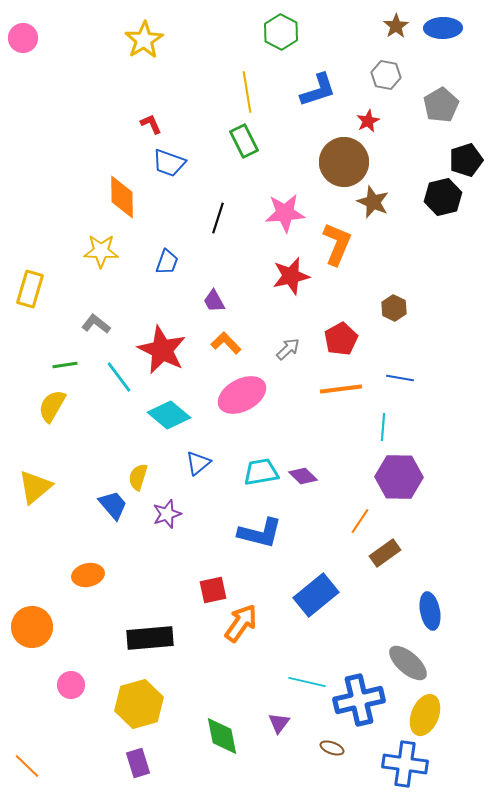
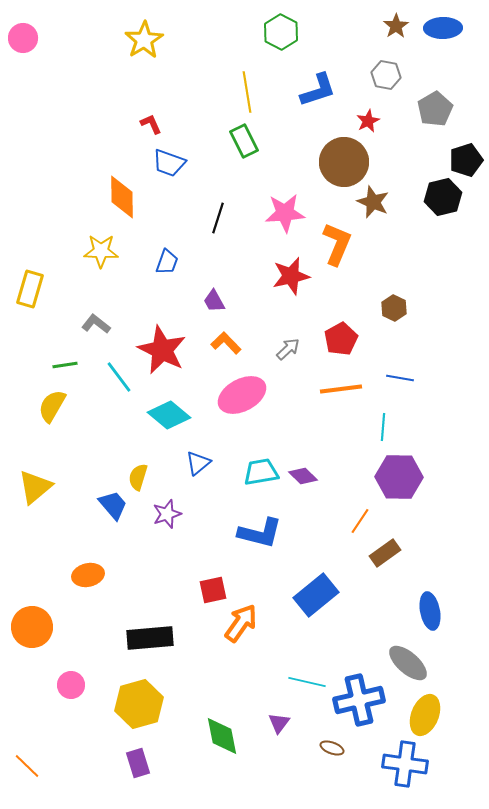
gray pentagon at (441, 105): moved 6 px left, 4 px down
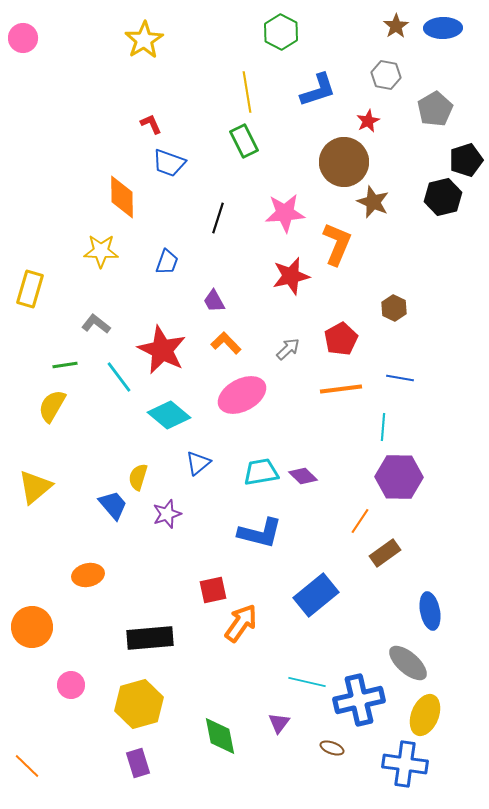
green diamond at (222, 736): moved 2 px left
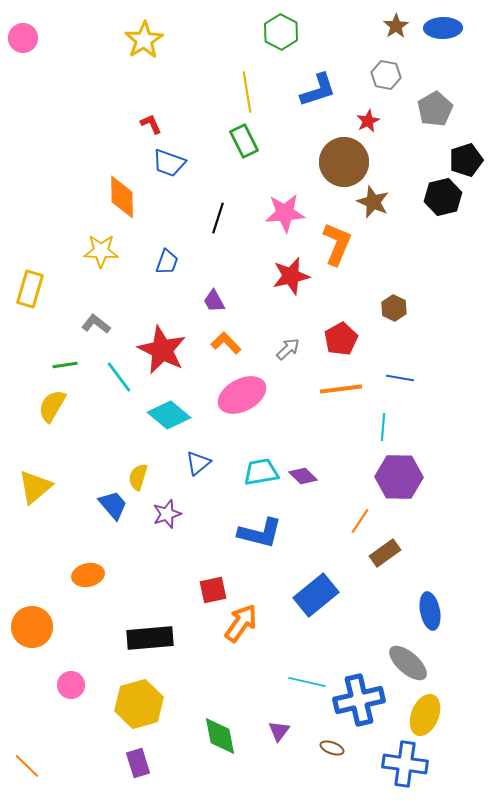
purple triangle at (279, 723): moved 8 px down
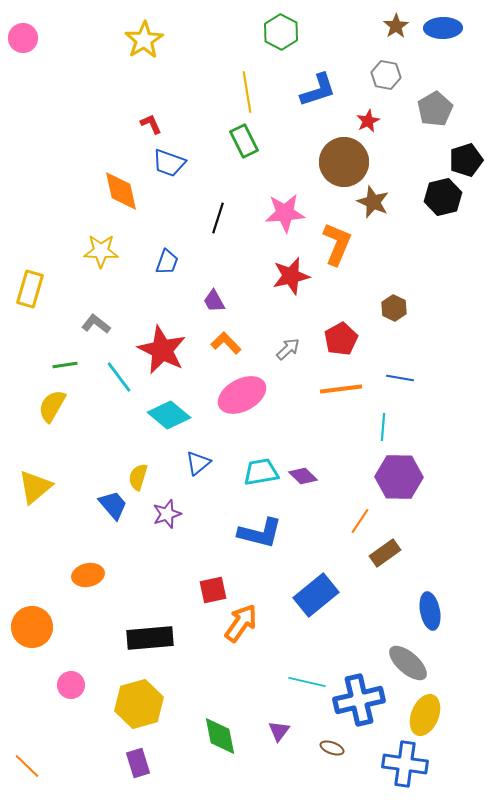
orange diamond at (122, 197): moved 1 px left, 6 px up; rotated 12 degrees counterclockwise
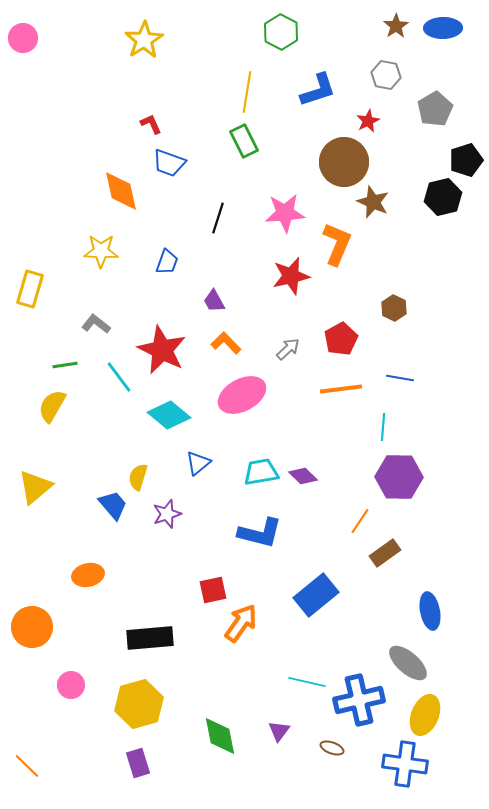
yellow line at (247, 92): rotated 18 degrees clockwise
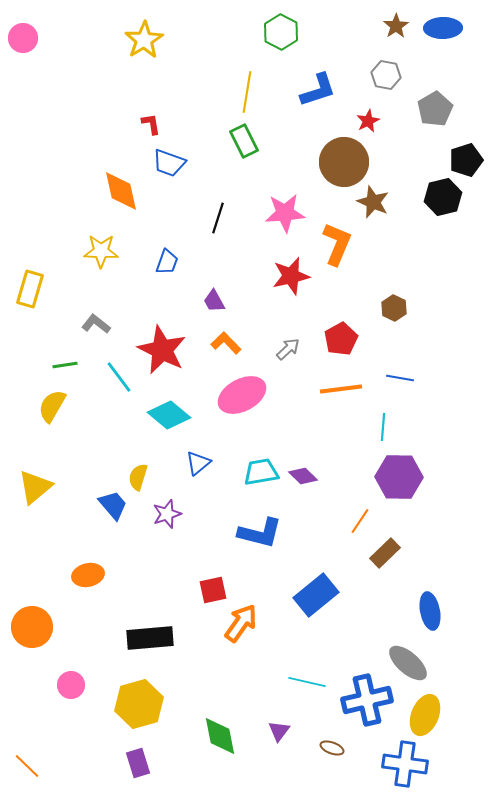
red L-shape at (151, 124): rotated 15 degrees clockwise
brown rectangle at (385, 553): rotated 8 degrees counterclockwise
blue cross at (359, 700): moved 8 px right
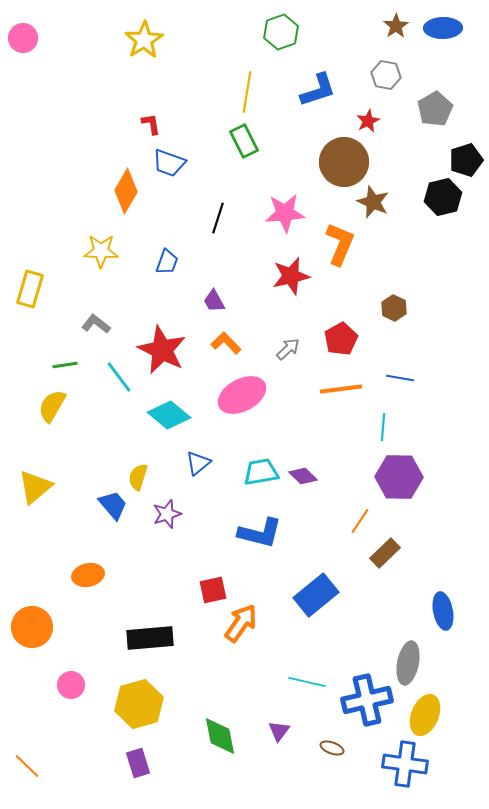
green hexagon at (281, 32): rotated 12 degrees clockwise
orange diamond at (121, 191): moved 5 px right; rotated 42 degrees clockwise
orange L-shape at (337, 244): moved 3 px right
blue ellipse at (430, 611): moved 13 px right
gray ellipse at (408, 663): rotated 60 degrees clockwise
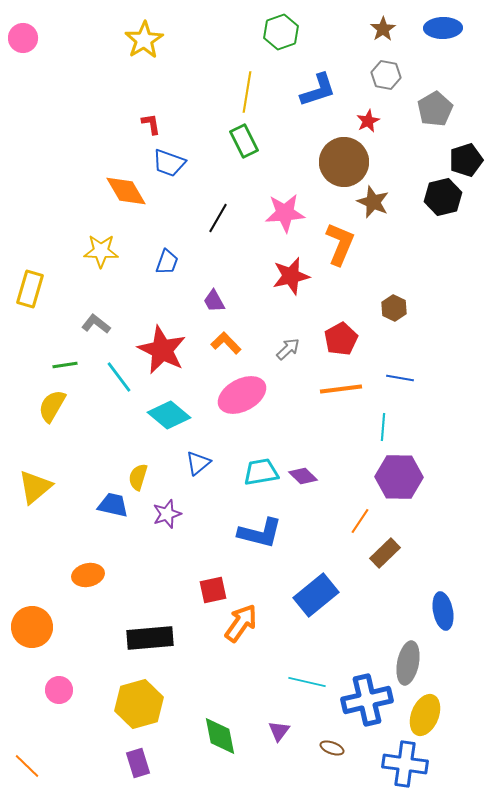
brown star at (396, 26): moved 13 px left, 3 px down
orange diamond at (126, 191): rotated 60 degrees counterclockwise
black line at (218, 218): rotated 12 degrees clockwise
blue trapezoid at (113, 505): rotated 36 degrees counterclockwise
pink circle at (71, 685): moved 12 px left, 5 px down
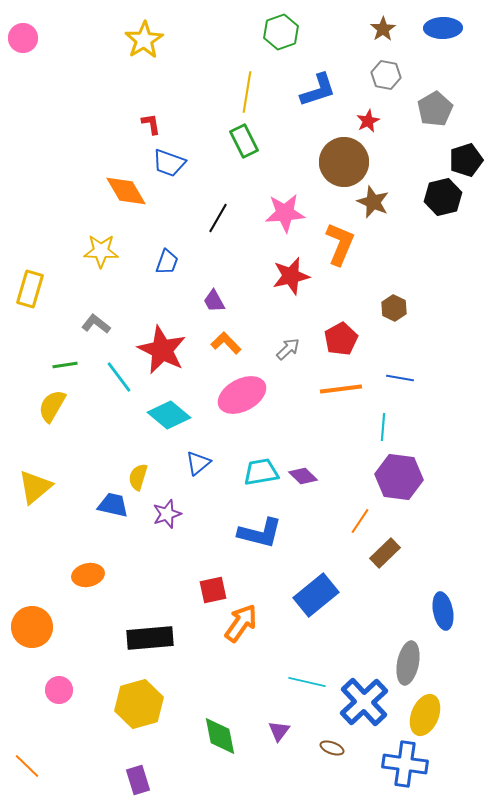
purple hexagon at (399, 477): rotated 6 degrees clockwise
blue cross at (367, 700): moved 3 px left, 2 px down; rotated 30 degrees counterclockwise
purple rectangle at (138, 763): moved 17 px down
